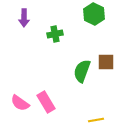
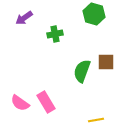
green hexagon: rotated 10 degrees counterclockwise
purple arrow: rotated 54 degrees clockwise
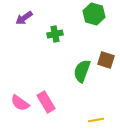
brown square: moved 2 px up; rotated 18 degrees clockwise
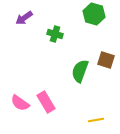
green cross: rotated 28 degrees clockwise
green semicircle: moved 2 px left
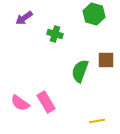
brown square: rotated 18 degrees counterclockwise
yellow line: moved 1 px right, 1 px down
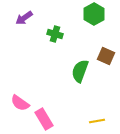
green hexagon: rotated 15 degrees clockwise
brown square: moved 4 px up; rotated 24 degrees clockwise
pink rectangle: moved 2 px left, 17 px down
